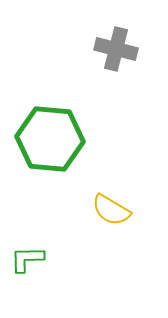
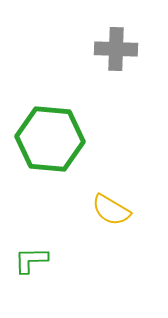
gray cross: rotated 12 degrees counterclockwise
green L-shape: moved 4 px right, 1 px down
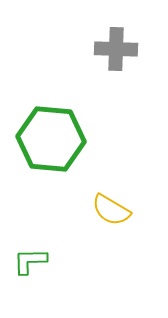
green hexagon: moved 1 px right
green L-shape: moved 1 px left, 1 px down
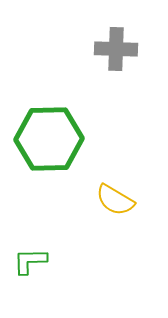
green hexagon: moved 2 px left; rotated 6 degrees counterclockwise
yellow semicircle: moved 4 px right, 10 px up
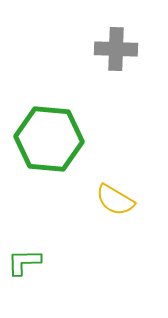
green hexagon: rotated 6 degrees clockwise
green L-shape: moved 6 px left, 1 px down
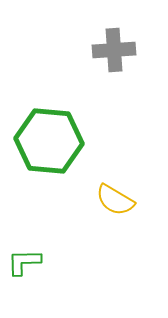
gray cross: moved 2 px left, 1 px down; rotated 6 degrees counterclockwise
green hexagon: moved 2 px down
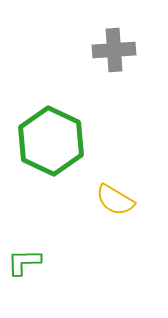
green hexagon: moved 2 px right; rotated 20 degrees clockwise
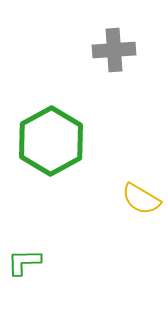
green hexagon: rotated 6 degrees clockwise
yellow semicircle: moved 26 px right, 1 px up
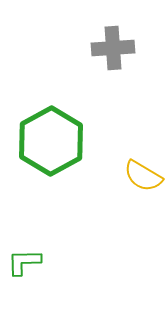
gray cross: moved 1 px left, 2 px up
yellow semicircle: moved 2 px right, 23 px up
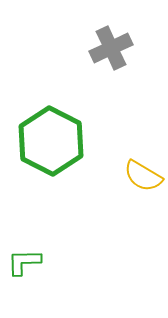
gray cross: moved 2 px left; rotated 21 degrees counterclockwise
green hexagon: rotated 4 degrees counterclockwise
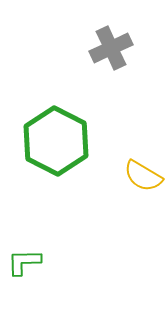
green hexagon: moved 5 px right
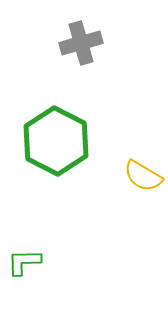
gray cross: moved 30 px left, 5 px up; rotated 9 degrees clockwise
